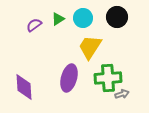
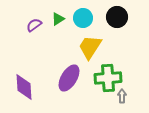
purple ellipse: rotated 16 degrees clockwise
gray arrow: moved 2 px down; rotated 72 degrees counterclockwise
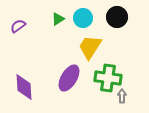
purple semicircle: moved 16 px left, 1 px down
green cross: rotated 12 degrees clockwise
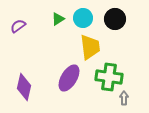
black circle: moved 2 px left, 2 px down
yellow trapezoid: rotated 140 degrees clockwise
green cross: moved 1 px right, 1 px up
purple diamond: rotated 16 degrees clockwise
gray arrow: moved 2 px right, 2 px down
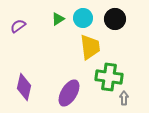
purple ellipse: moved 15 px down
